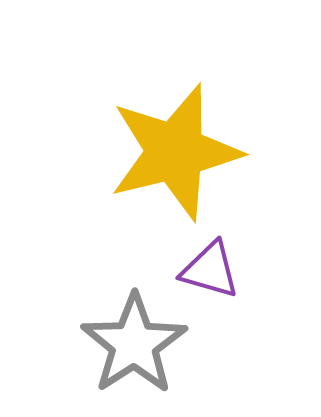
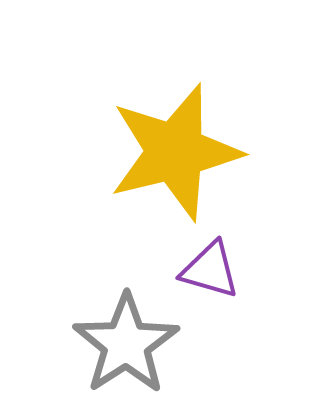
gray star: moved 8 px left
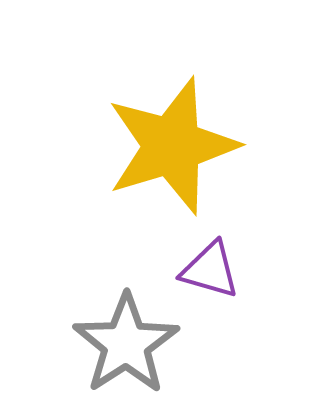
yellow star: moved 3 px left, 6 px up; rotated 3 degrees counterclockwise
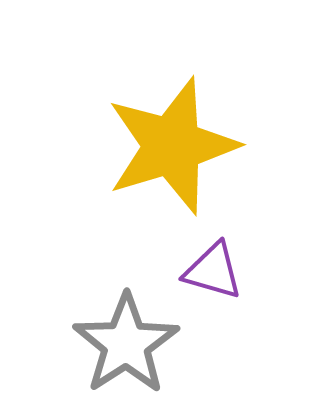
purple triangle: moved 3 px right, 1 px down
